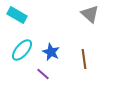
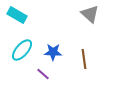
blue star: moved 2 px right; rotated 24 degrees counterclockwise
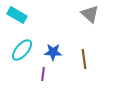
purple line: rotated 56 degrees clockwise
